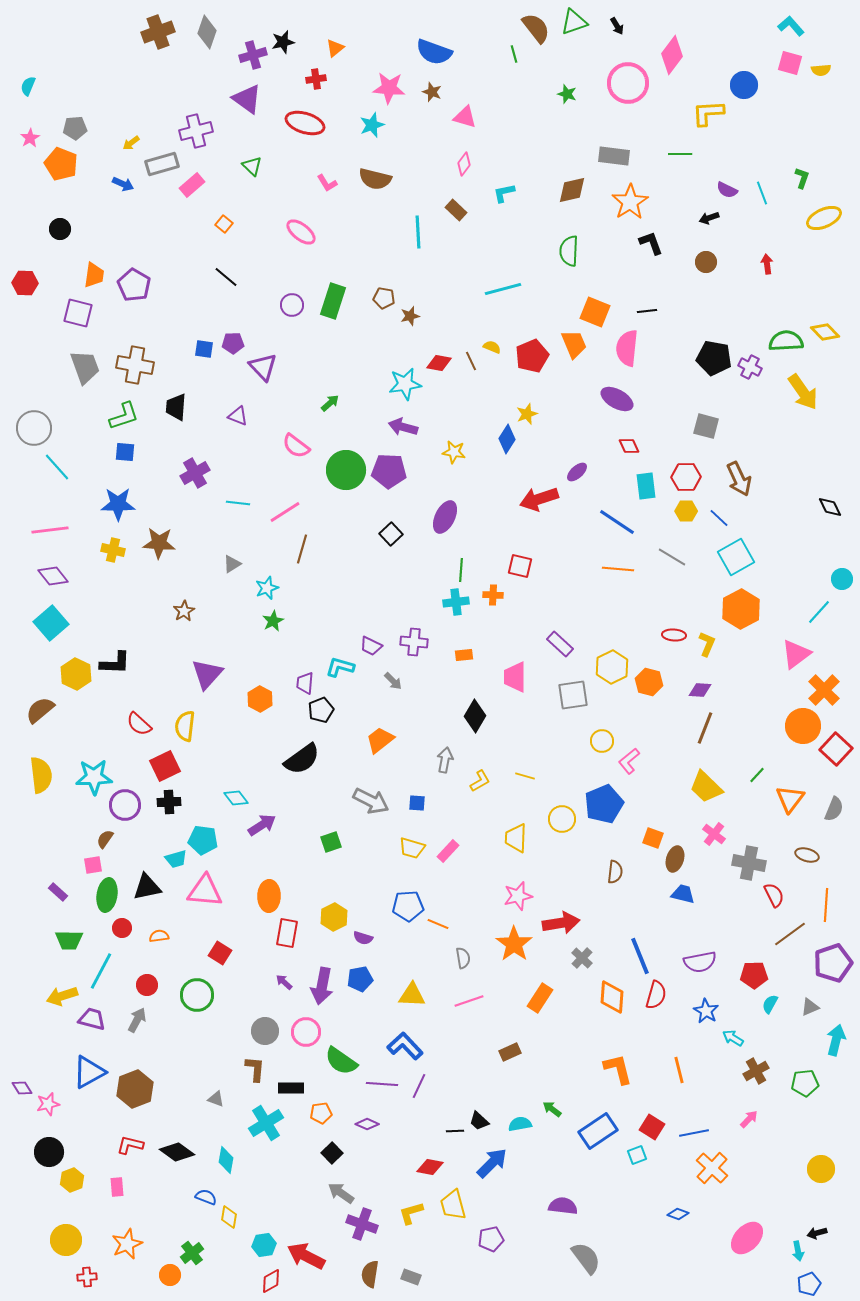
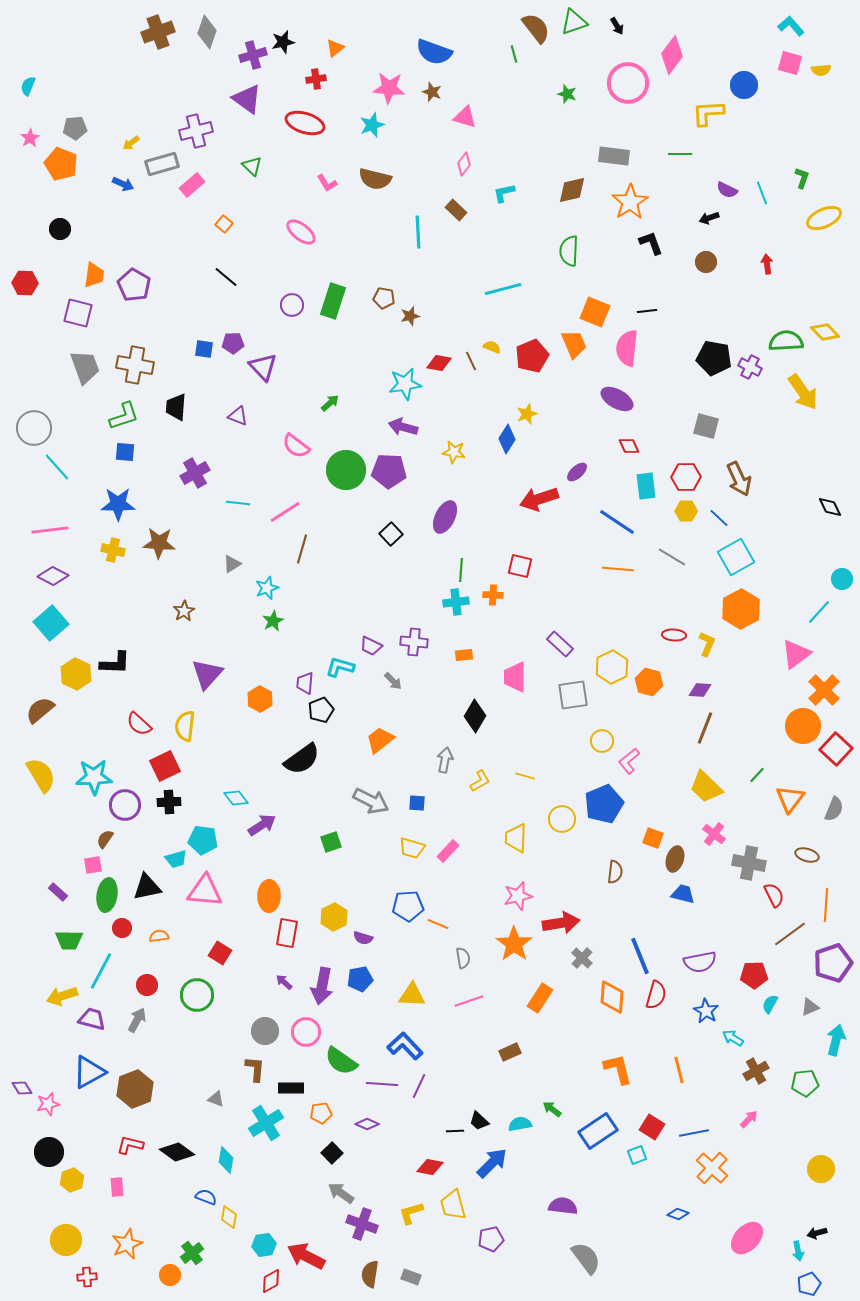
purple diamond at (53, 576): rotated 24 degrees counterclockwise
yellow semicircle at (41, 775): rotated 24 degrees counterclockwise
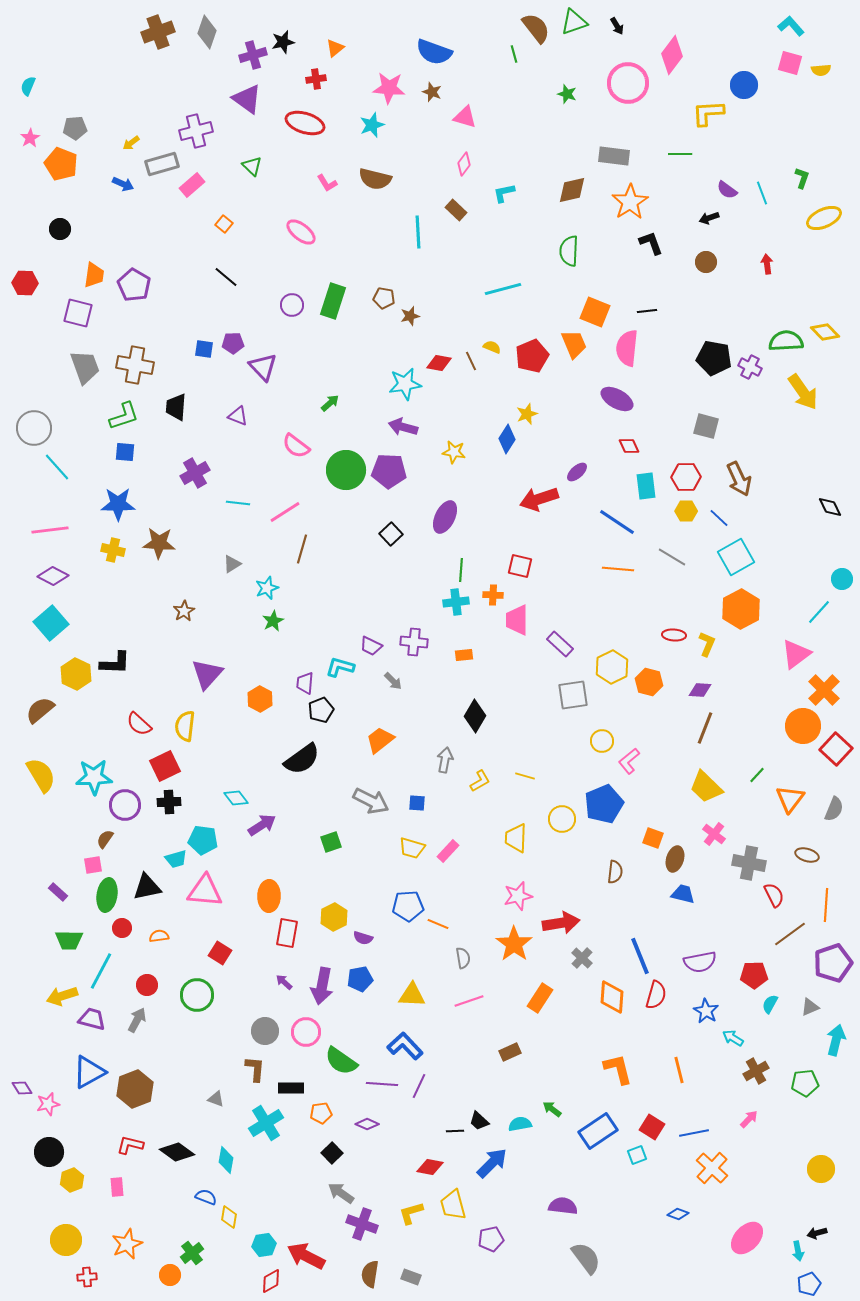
purple semicircle at (727, 190): rotated 10 degrees clockwise
pink trapezoid at (515, 677): moved 2 px right, 57 px up
